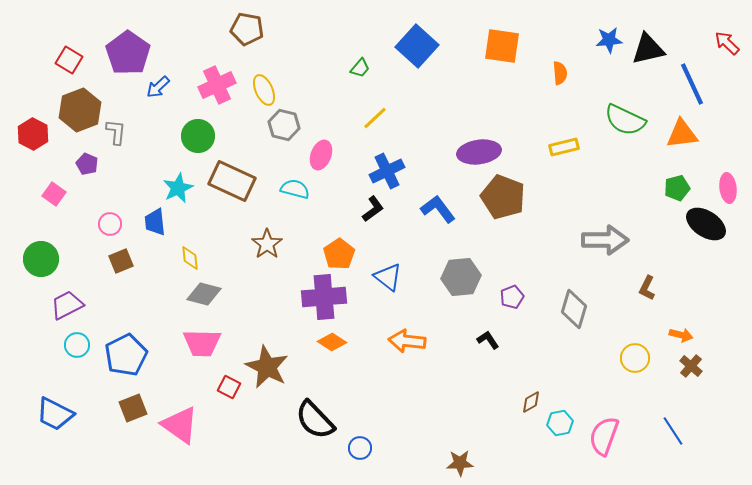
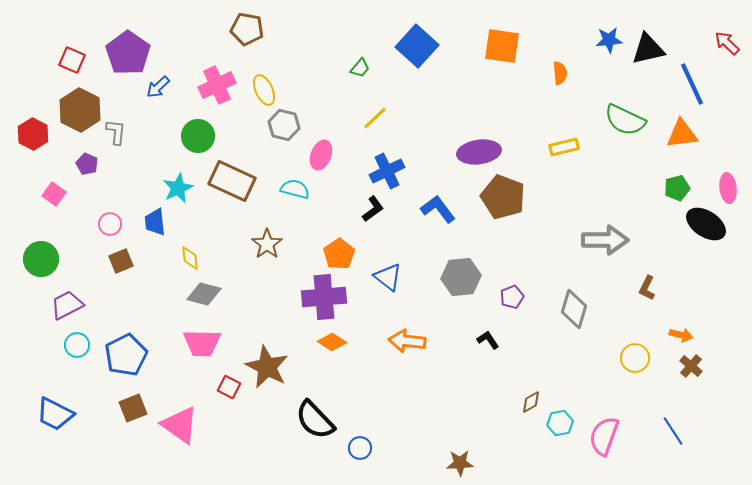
red square at (69, 60): moved 3 px right; rotated 8 degrees counterclockwise
brown hexagon at (80, 110): rotated 12 degrees counterclockwise
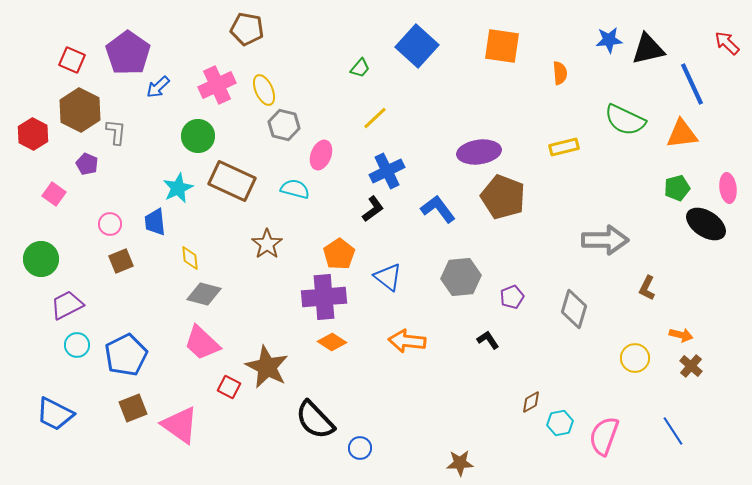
pink trapezoid at (202, 343): rotated 42 degrees clockwise
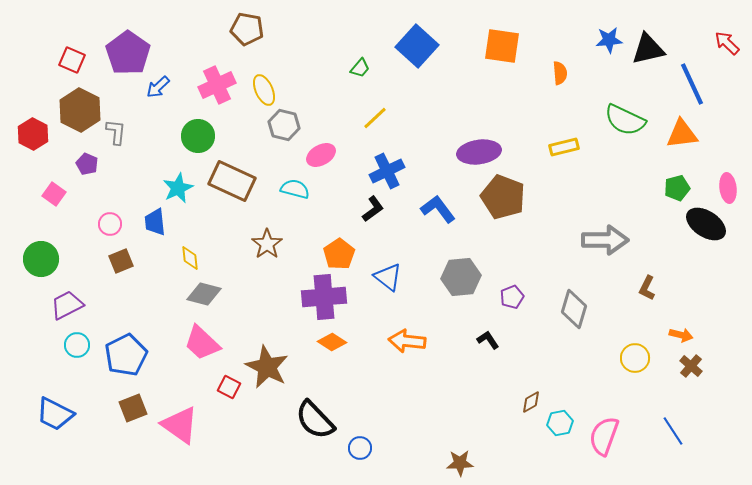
pink ellipse at (321, 155): rotated 40 degrees clockwise
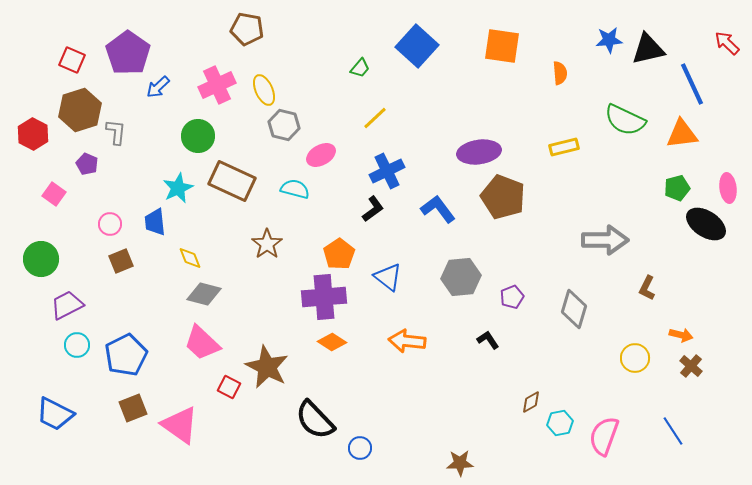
brown hexagon at (80, 110): rotated 15 degrees clockwise
yellow diamond at (190, 258): rotated 15 degrees counterclockwise
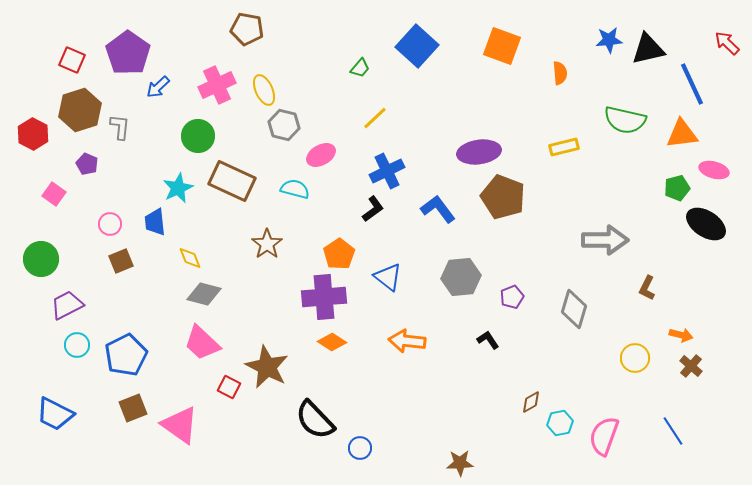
orange square at (502, 46): rotated 12 degrees clockwise
green semicircle at (625, 120): rotated 12 degrees counterclockwise
gray L-shape at (116, 132): moved 4 px right, 5 px up
pink ellipse at (728, 188): moved 14 px left, 18 px up; rotated 68 degrees counterclockwise
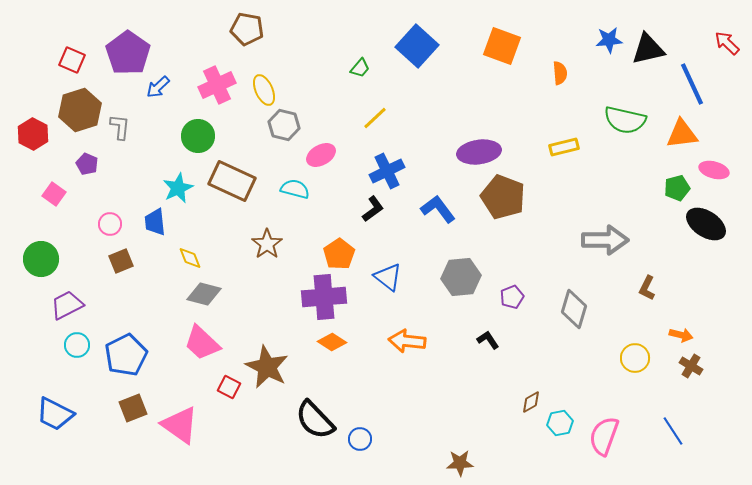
brown cross at (691, 366): rotated 10 degrees counterclockwise
blue circle at (360, 448): moved 9 px up
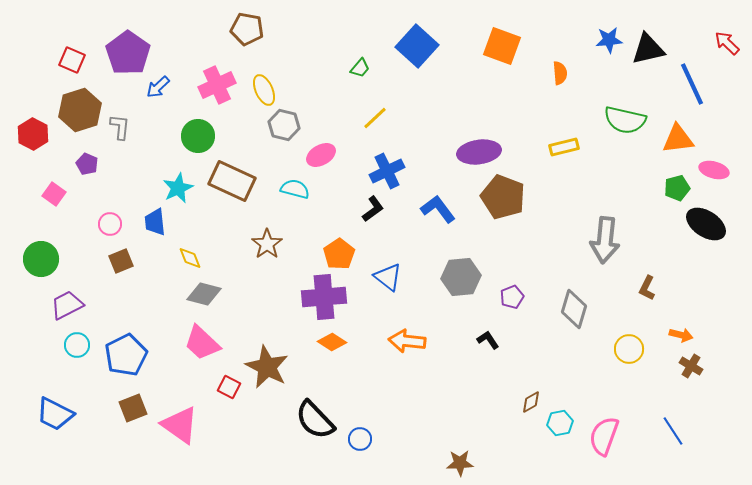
orange triangle at (682, 134): moved 4 px left, 5 px down
gray arrow at (605, 240): rotated 96 degrees clockwise
yellow circle at (635, 358): moved 6 px left, 9 px up
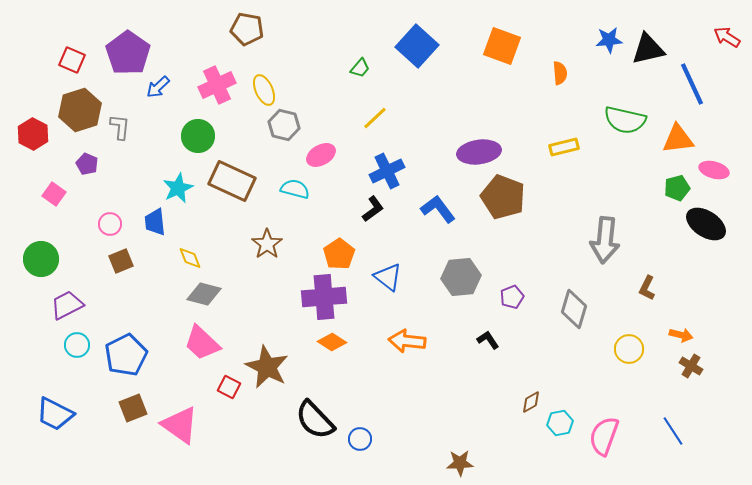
red arrow at (727, 43): moved 6 px up; rotated 12 degrees counterclockwise
